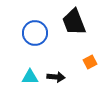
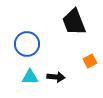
blue circle: moved 8 px left, 11 px down
orange square: moved 1 px up
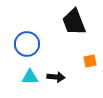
orange square: rotated 16 degrees clockwise
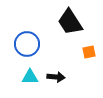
black trapezoid: moved 4 px left; rotated 12 degrees counterclockwise
orange square: moved 1 px left, 9 px up
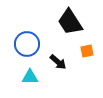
orange square: moved 2 px left, 1 px up
black arrow: moved 2 px right, 15 px up; rotated 36 degrees clockwise
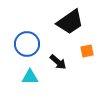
black trapezoid: rotated 92 degrees counterclockwise
